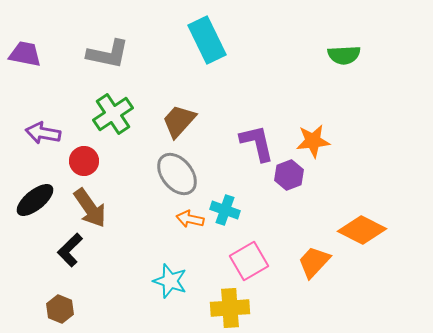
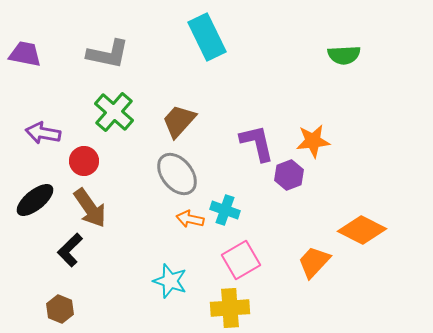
cyan rectangle: moved 3 px up
green cross: moved 1 px right, 2 px up; rotated 15 degrees counterclockwise
pink square: moved 8 px left, 1 px up
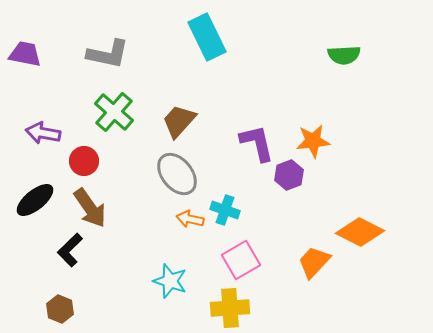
orange diamond: moved 2 px left, 2 px down
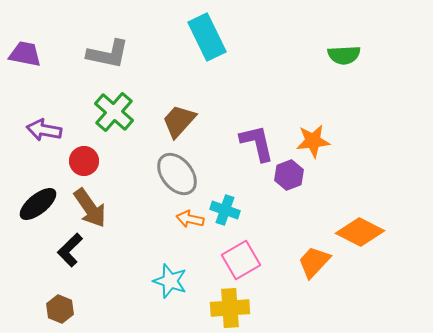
purple arrow: moved 1 px right, 3 px up
black ellipse: moved 3 px right, 4 px down
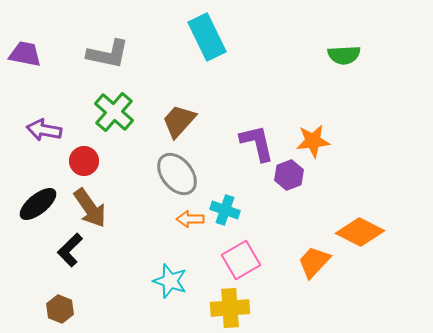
orange arrow: rotated 12 degrees counterclockwise
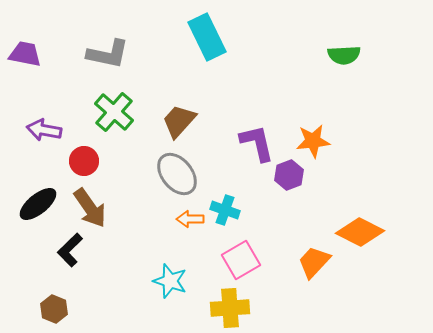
brown hexagon: moved 6 px left
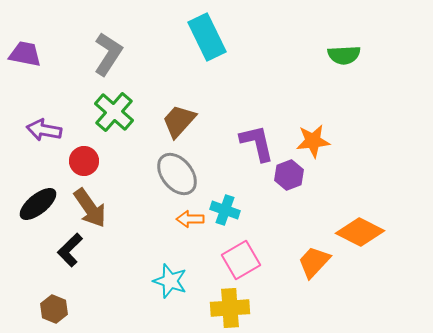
gray L-shape: rotated 69 degrees counterclockwise
